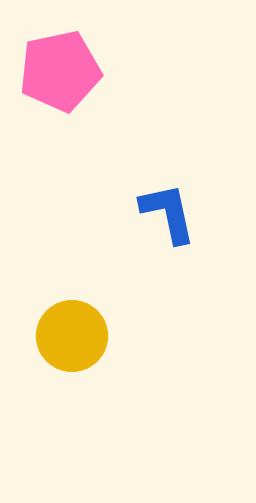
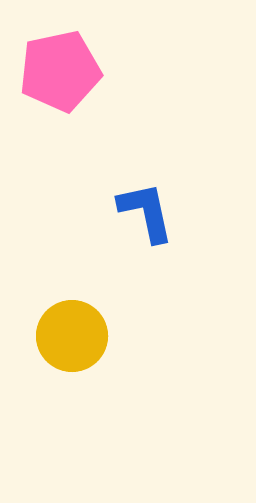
blue L-shape: moved 22 px left, 1 px up
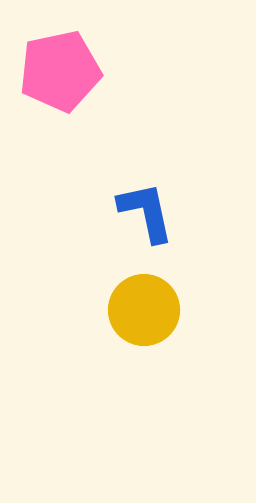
yellow circle: moved 72 px right, 26 px up
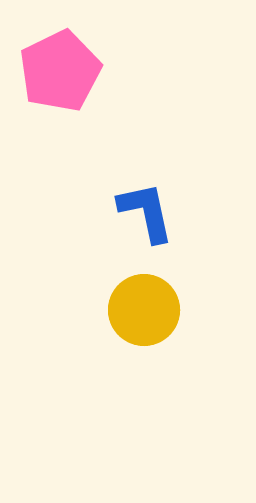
pink pentagon: rotated 14 degrees counterclockwise
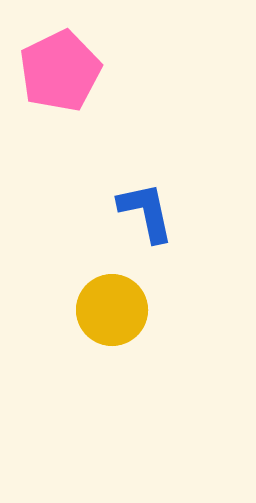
yellow circle: moved 32 px left
